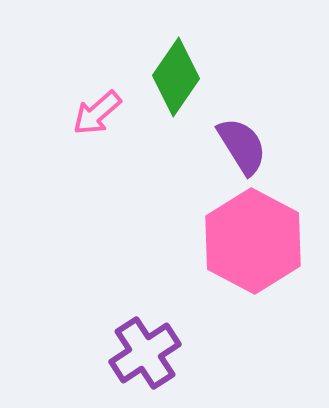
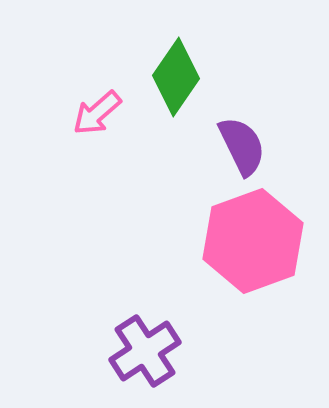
purple semicircle: rotated 6 degrees clockwise
pink hexagon: rotated 12 degrees clockwise
purple cross: moved 2 px up
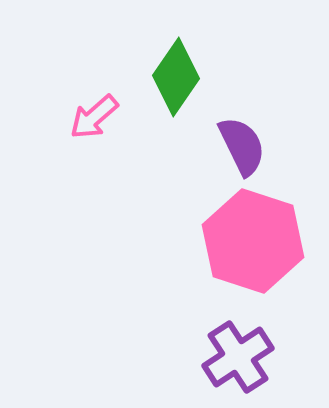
pink arrow: moved 3 px left, 4 px down
pink hexagon: rotated 22 degrees counterclockwise
purple cross: moved 93 px right, 6 px down
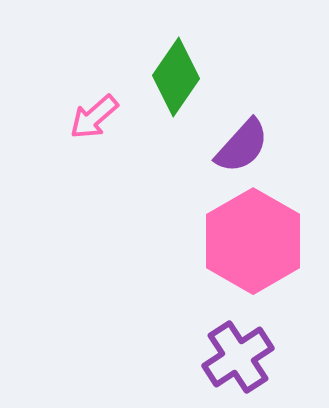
purple semicircle: rotated 68 degrees clockwise
pink hexagon: rotated 12 degrees clockwise
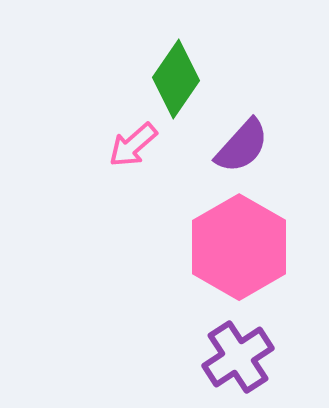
green diamond: moved 2 px down
pink arrow: moved 39 px right, 28 px down
pink hexagon: moved 14 px left, 6 px down
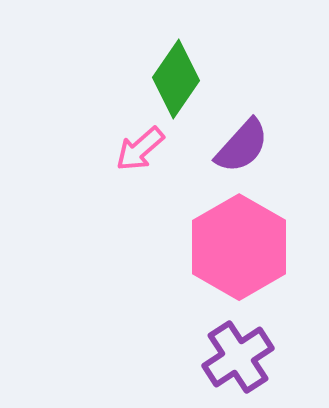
pink arrow: moved 7 px right, 4 px down
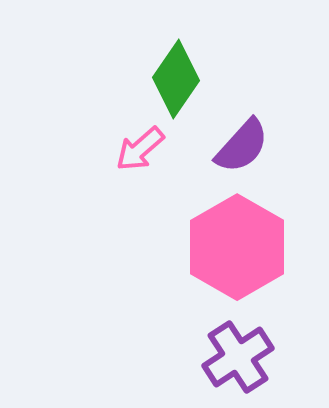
pink hexagon: moved 2 px left
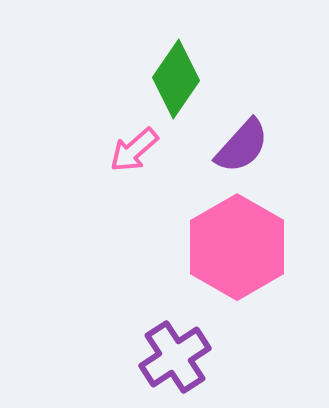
pink arrow: moved 6 px left, 1 px down
purple cross: moved 63 px left
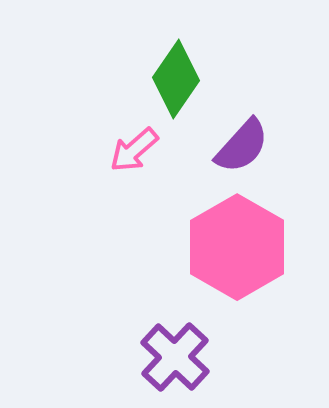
purple cross: rotated 14 degrees counterclockwise
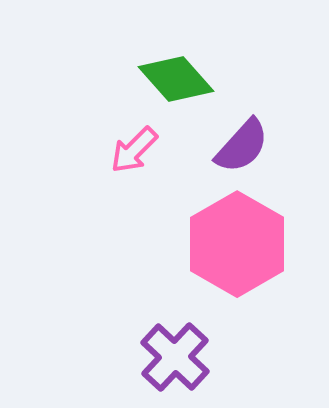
green diamond: rotated 76 degrees counterclockwise
pink arrow: rotated 4 degrees counterclockwise
pink hexagon: moved 3 px up
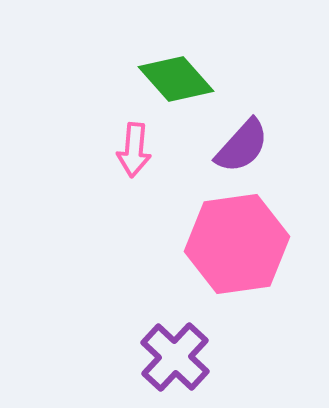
pink arrow: rotated 40 degrees counterclockwise
pink hexagon: rotated 22 degrees clockwise
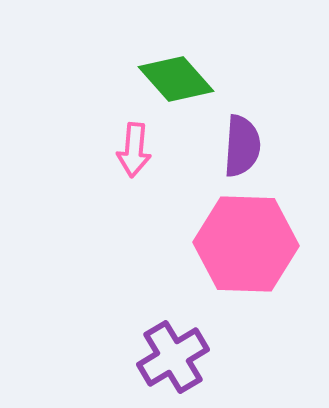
purple semicircle: rotated 38 degrees counterclockwise
pink hexagon: moved 9 px right; rotated 10 degrees clockwise
purple cross: moved 2 px left; rotated 16 degrees clockwise
